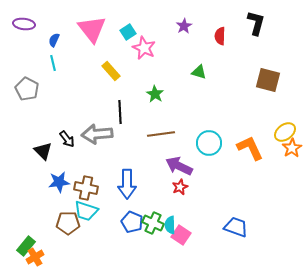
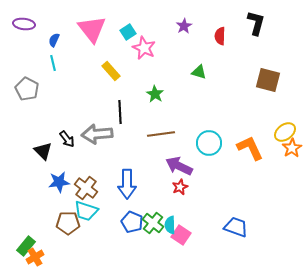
brown cross: rotated 25 degrees clockwise
green cross: rotated 15 degrees clockwise
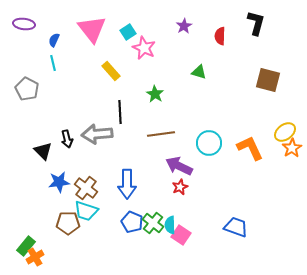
black arrow: rotated 24 degrees clockwise
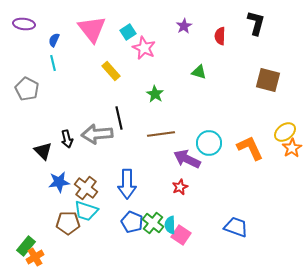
black line: moved 1 px left, 6 px down; rotated 10 degrees counterclockwise
purple arrow: moved 8 px right, 7 px up
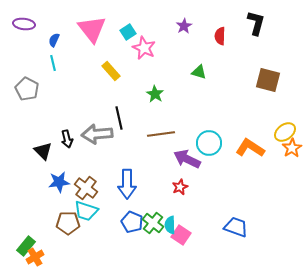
orange L-shape: rotated 32 degrees counterclockwise
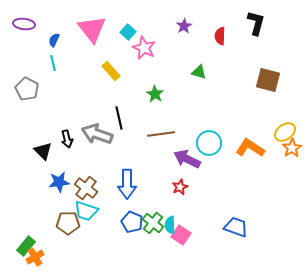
cyan square: rotated 14 degrees counterclockwise
gray arrow: rotated 24 degrees clockwise
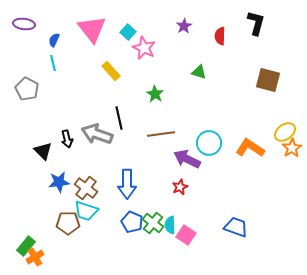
pink square: moved 5 px right
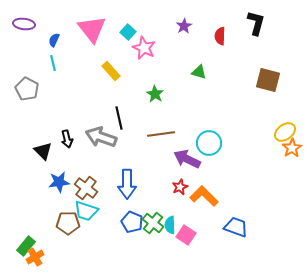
gray arrow: moved 4 px right, 3 px down
orange L-shape: moved 46 px left, 48 px down; rotated 12 degrees clockwise
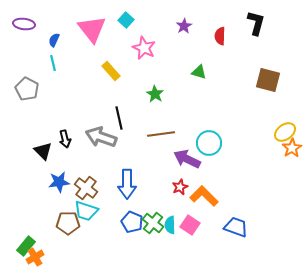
cyan square: moved 2 px left, 12 px up
black arrow: moved 2 px left
pink square: moved 4 px right, 10 px up
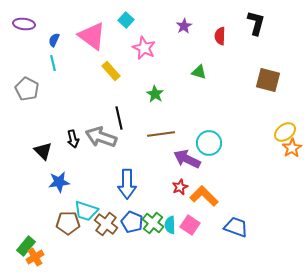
pink triangle: moved 7 px down; rotated 16 degrees counterclockwise
black arrow: moved 8 px right
brown cross: moved 20 px right, 36 px down
